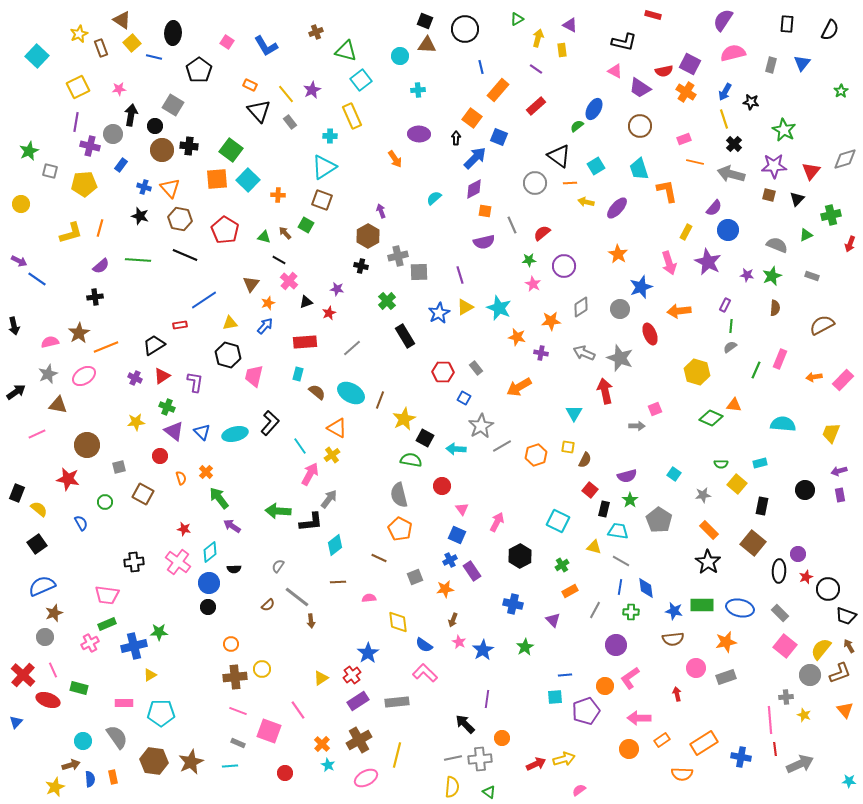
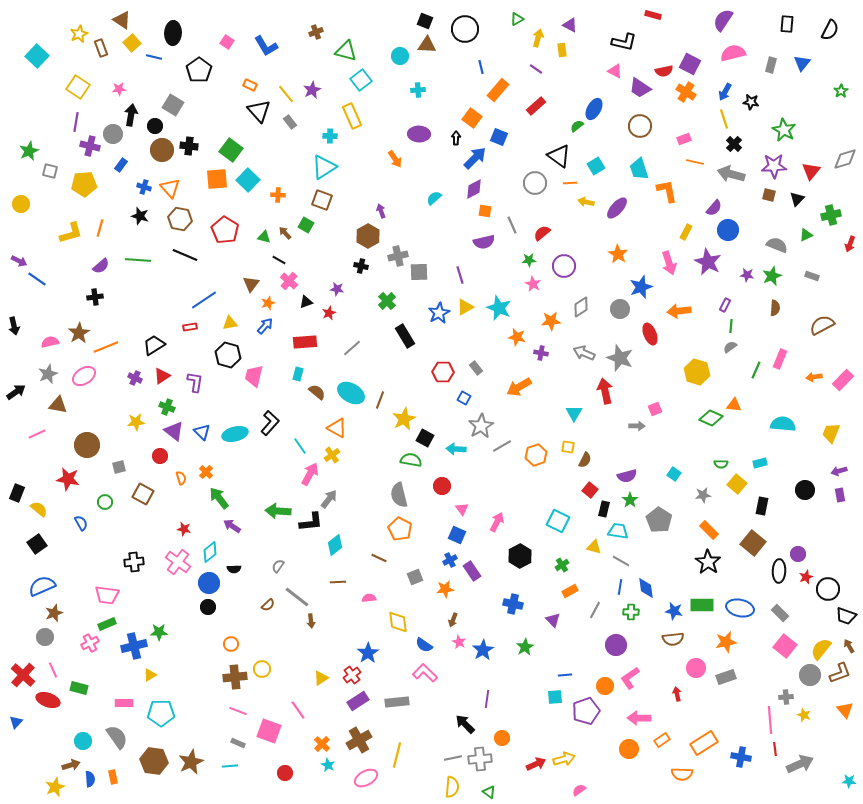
yellow square at (78, 87): rotated 30 degrees counterclockwise
red rectangle at (180, 325): moved 10 px right, 2 px down
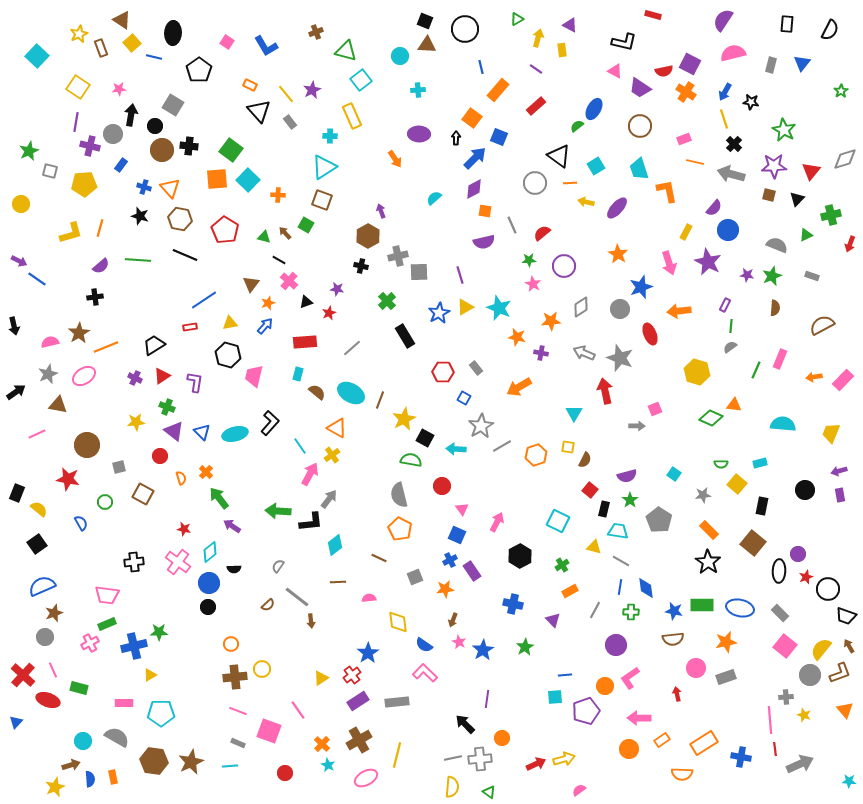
gray semicircle at (117, 737): rotated 25 degrees counterclockwise
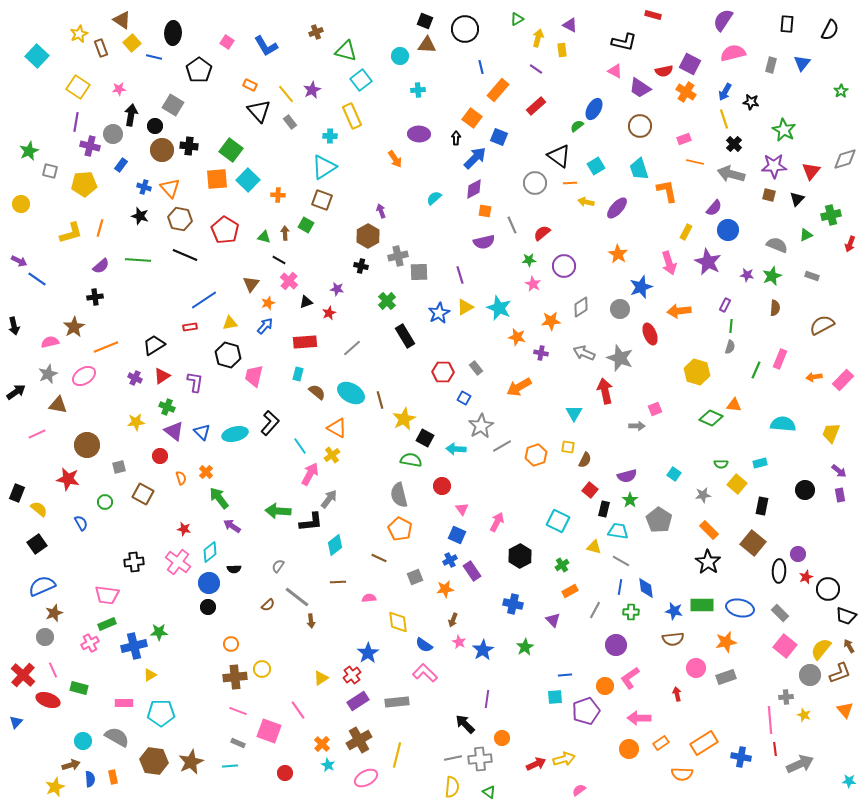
brown arrow at (285, 233): rotated 40 degrees clockwise
brown star at (79, 333): moved 5 px left, 6 px up
gray semicircle at (730, 347): rotated 144 degrees clockwise
brown line at (380, 400): rotated 36 degrees counterclockwise
purple arrow at (839, 471): rotated 126 degrees counterclockwise
orange rectangle at (662, 740): moved 1 px left, 3 px down
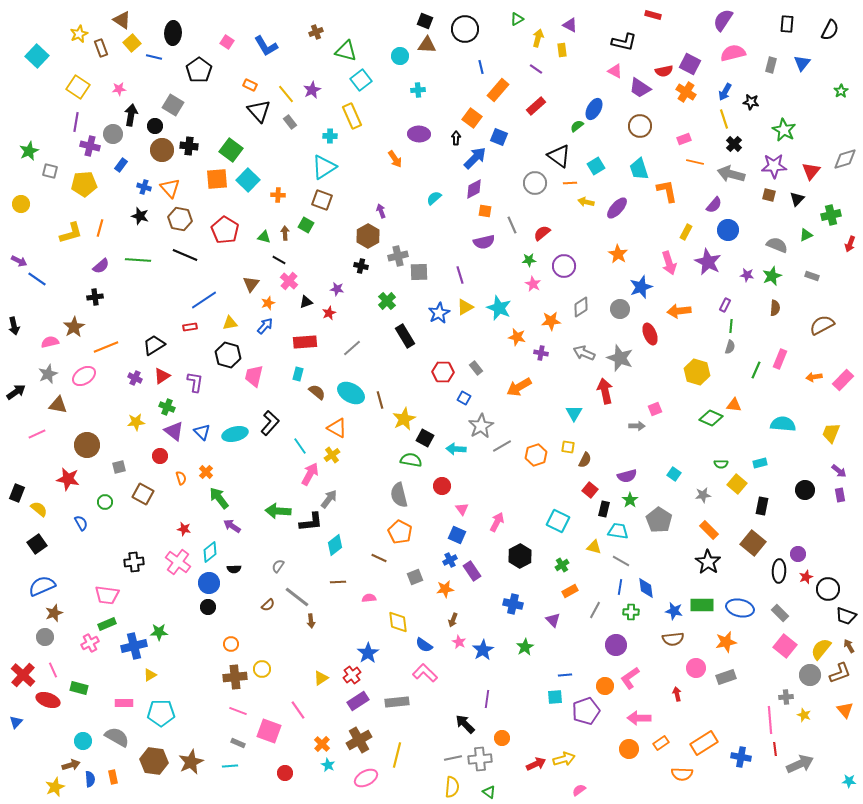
purple semicircle at (714, 208): moved 3 px up
orange pentagon at (400, 529): moved 3 px down
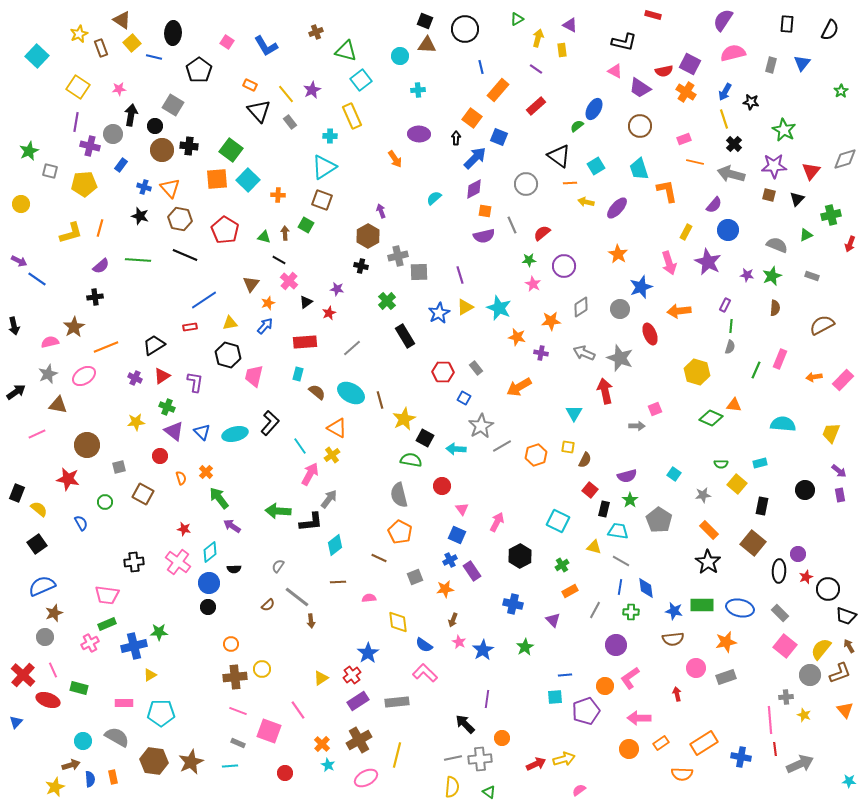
gray circle at (535, 183): moved 9 px left, 1 px down
purple semicircle at (484, 242): moved 6 px up
black triangle at (306, 302): rotated 16 degrees counterclockwise
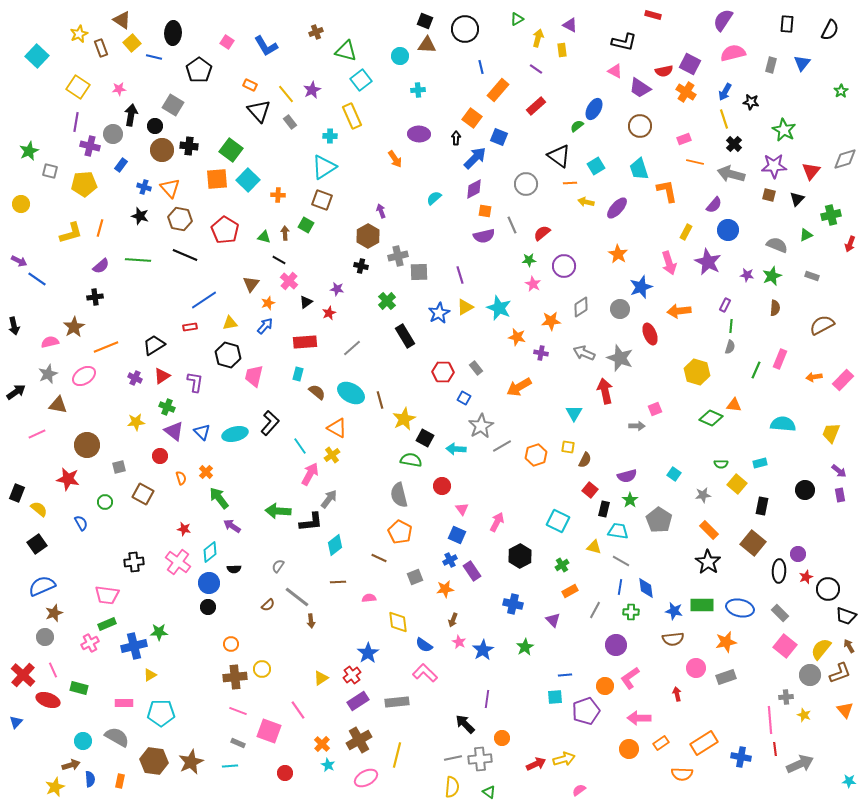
orange rectangle at (113, 777): moved 7 px right, 4 px down; rotated 24 degrees clockwise
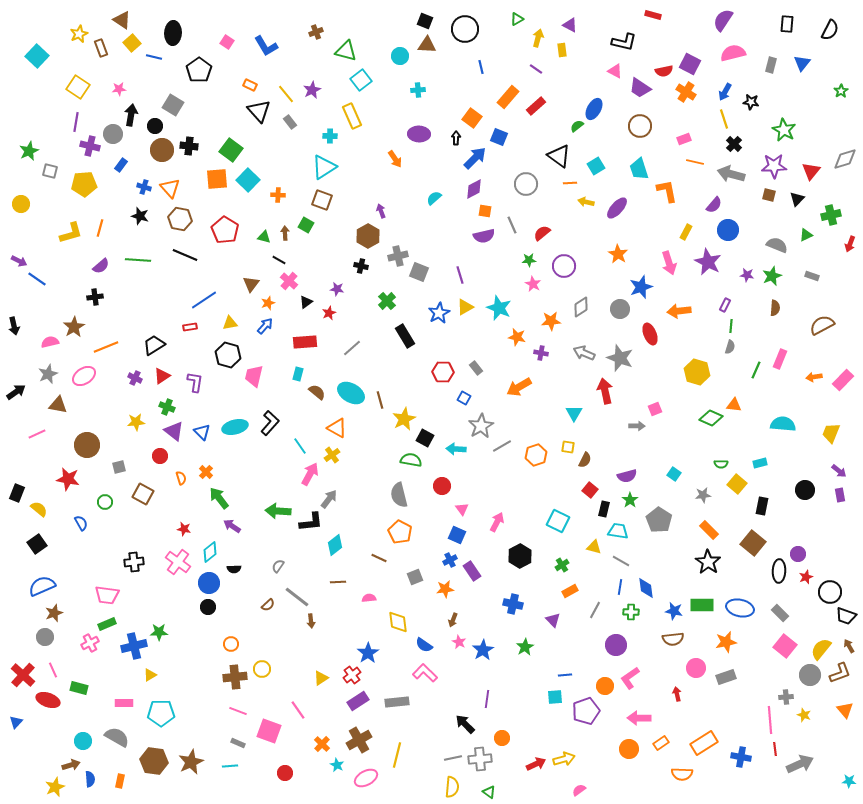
orange rectangle at (498, 90): moved 10 px right, 7 px down
gray square at (419, 272): rotated 24 degrees clockwise
cyan ellipse at (235, 434): moved 7 px up
black circle at (828, 589): moved 2 px right, 3 px down
cyan star at (328, 765): moved 9 px right
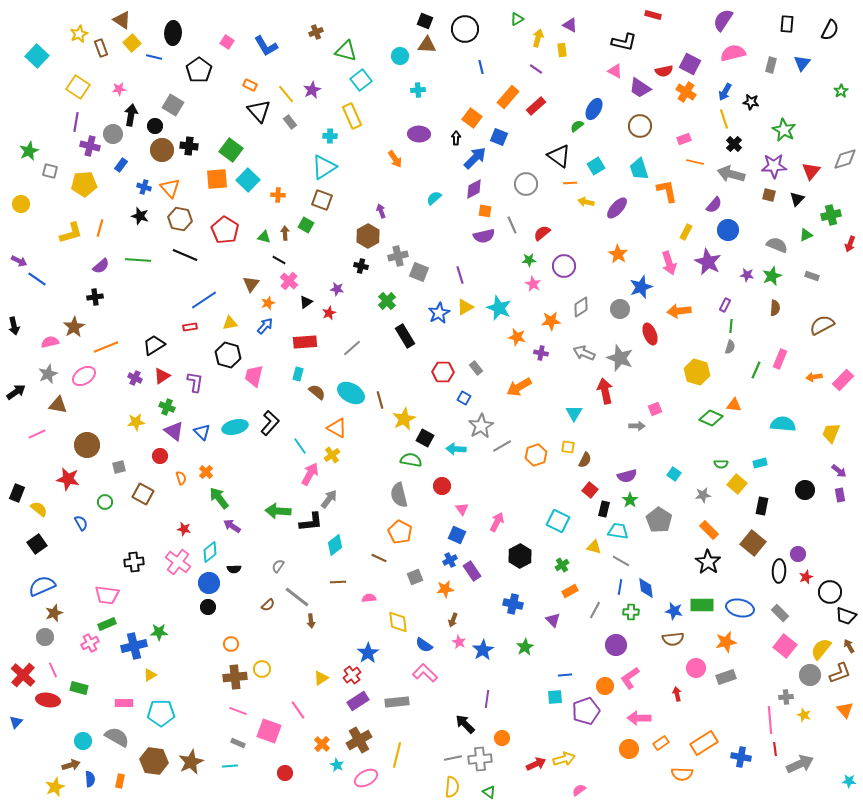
red ellipse at (48, 700): rotated 10 degrees counterclockwise
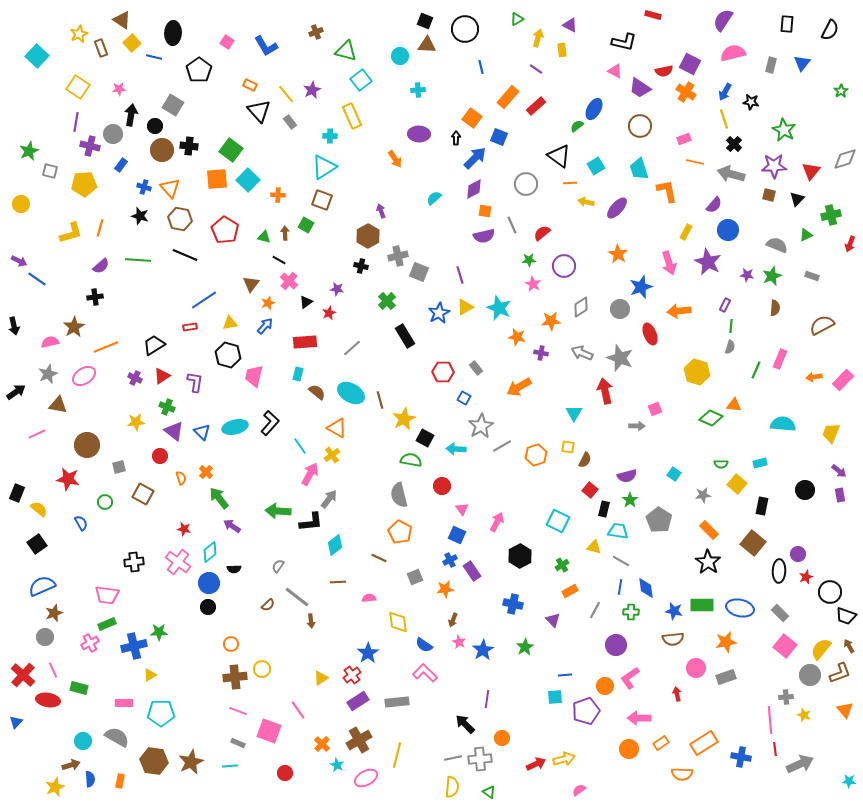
gray arrow at (584, 353): moved 2 px left
